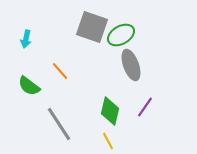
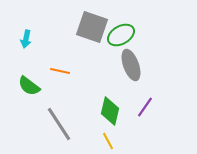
orange line: rotated 36 degrees counterclockwise
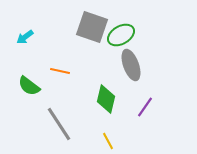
cyan arrow: moved 1 px left, 2 px up; rotated 42 degrees clockwise
green diamond: moved 4 px left, 12 px up
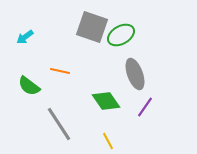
gray ellipse: moved 4 px right, 9 px down
green diamond: moved 2 px down; rotated 48 degrees counterclockwise
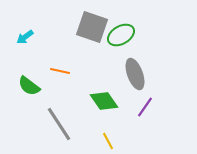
green diamond: moved 2 px left
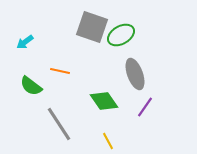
cyan arrow: moved 5 px down
green semicircle: moved 2 px right
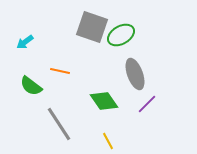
purple line: moved 2 px right, 3 px up; rotated 10 degrees clockwise
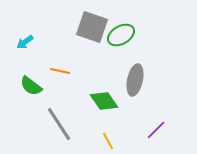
gray ellipse: moved 6 px down; rotated 32 degrees clockwise
purple line: moved 9 px right, 26 px down
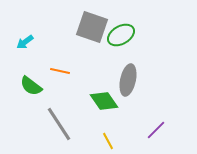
gray ellipse: moved 7 px left
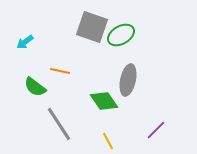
green semicircle: moved 4 px right, 1 px down
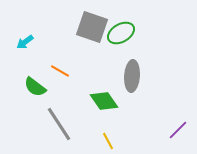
green ellipse: moved 2 px up
orange line: rotated 18 degrees clockwise
gray ellipse: moved 4 px right, 4 px up; rotated 8 degrees counterclockwise
purple line: moved 22 px right
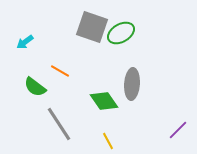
gray ellipse: moved 8 px down
